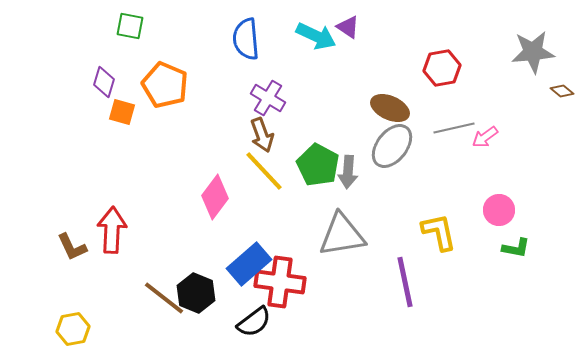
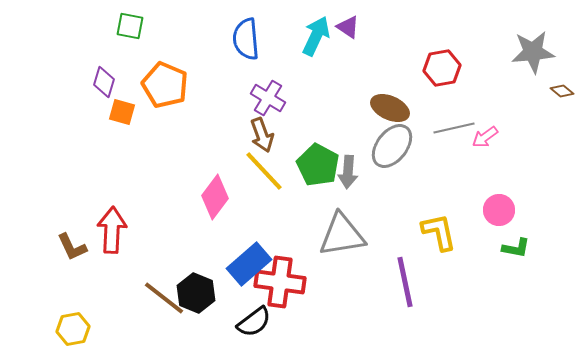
cyan arrow: rotated 90 degrees counterclockwise
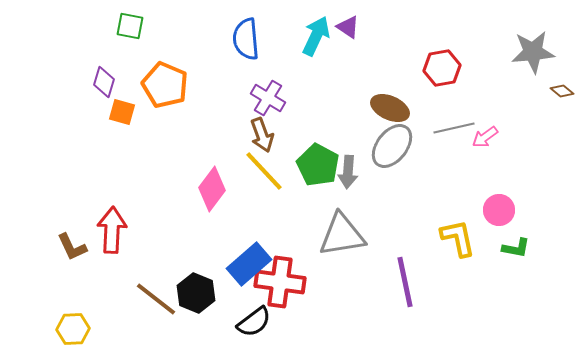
pink diamond: moved 3 px left, 8 px up
yellow L-shape: moved 19 px right, 6 px down
brown line: moved 8 px left, 1 px down
yellow hexagon: rotated 8 degrees clockwise
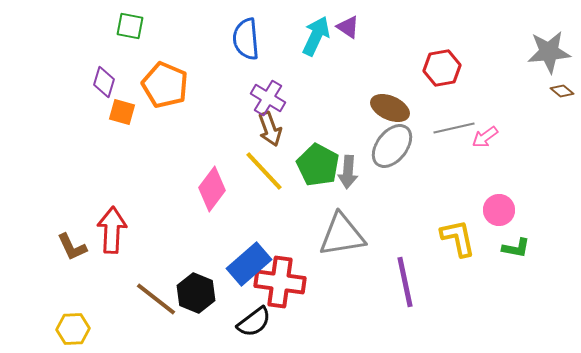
gray star: moved 16 px right
brown arrow: moved 8 px right, 6 px up
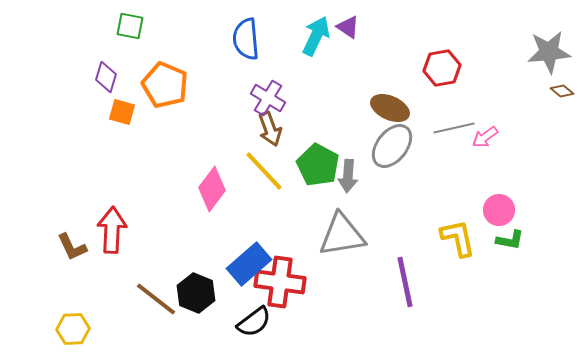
purple diamond: moved 2 px right, 5 px up
gray arrow: moved 4 px down
green L-shape: moved 6 px left, 8 px up
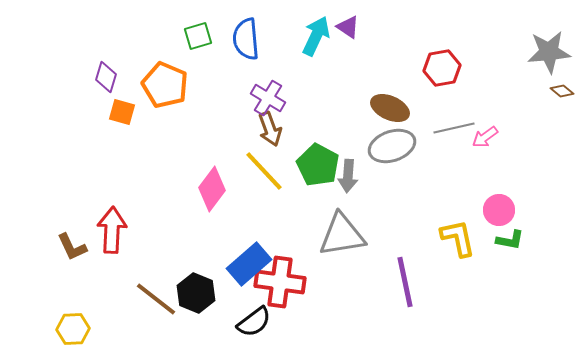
green square: moved 68 px right, 10 px down; rotated 28 degrees counterclockwise
gray ellipse: rotated 33 degrees clockwise
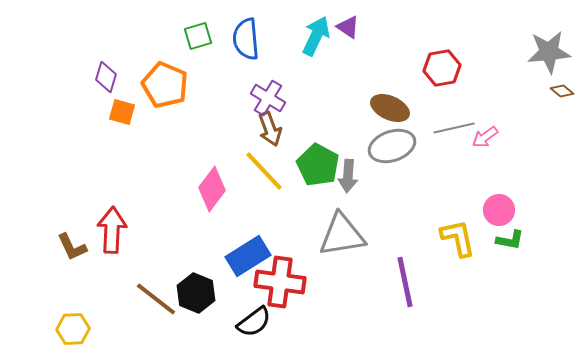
blue rectangle: moved 1 px left, 8 px up; rotated 9 degrees clockwise
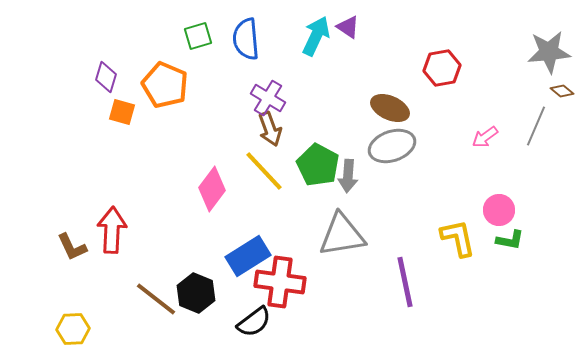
gray line: moved 82 px right, 2 px up; rotated 54 degrees counterclockwise
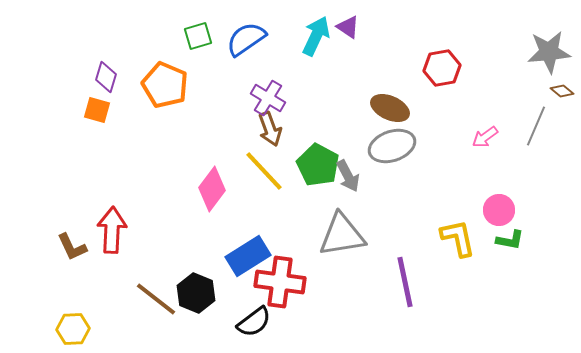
blue semicircle: rotated 60 degrees clockwise
orange square: moved 25 px left, 2 px up
gray arrow: rotated 32 degrees counterclockwise
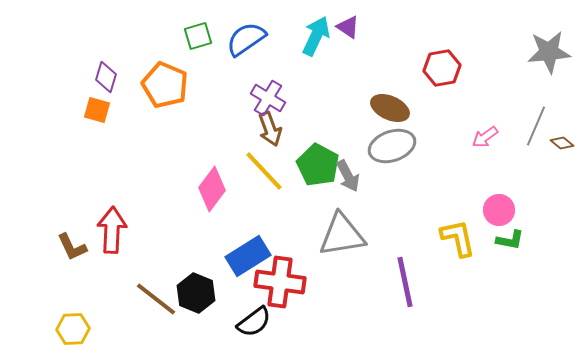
brown diamond: moved 52 px down
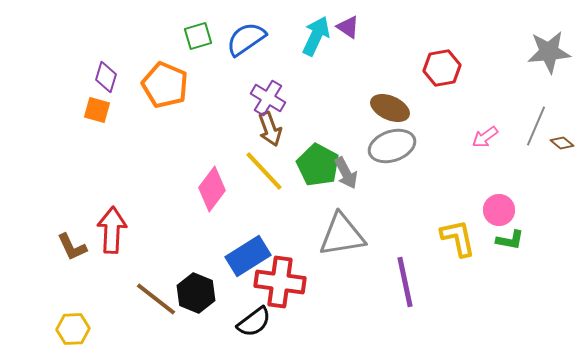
gray arrow: moved 2 px left, 3 px up
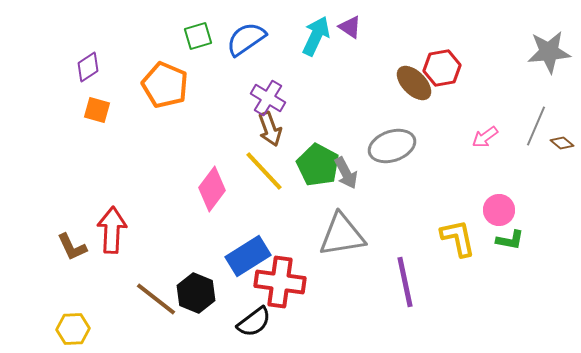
purple triangle: moved 2 px right
purple diamond: moved 18 px left, 10 px up; rotated 40 degrees clockwise
brown ellipse: moved 24 px right, 25 px up; rotated 21 degrees clockwise
